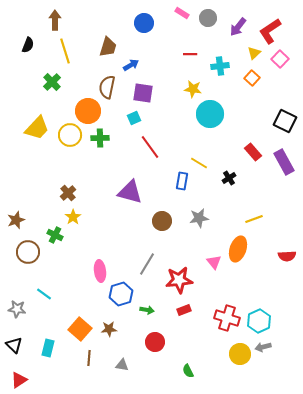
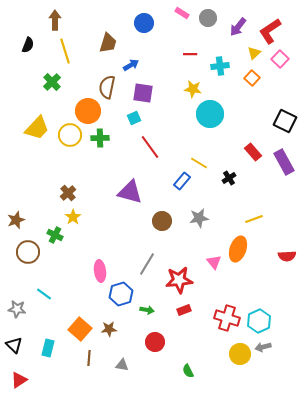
brown trapezoid at (108, 47): moved 4 px up
blue rectangle at (182, 181): rotated 30 degrees clockwise
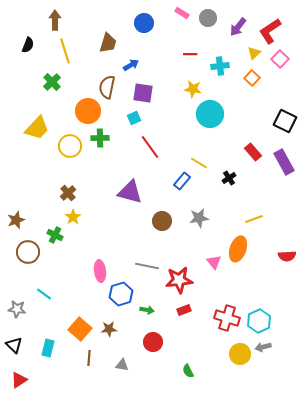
yellow circle at (70, 135): moved 11 px down
gray line at (147, 264): moved 2 px down; rotated 70 degrees clockwise
red circle at (155, 342): moved 2 px left
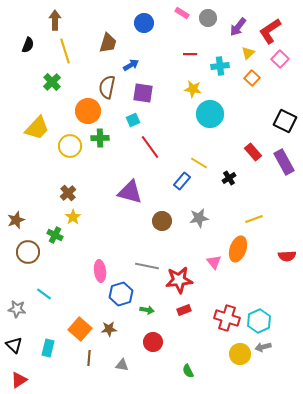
yellow triangle at (254, 53): moved 6 px left
cyan square at (134, 118): moved 1 px left, 2 px down
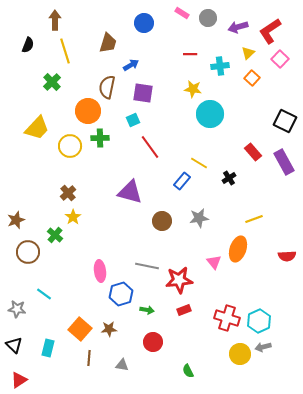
purple arrow at (238, 27): rotated 36 degrees clockwise
green cross at (55, 235): rotated 14 degrees clockwise
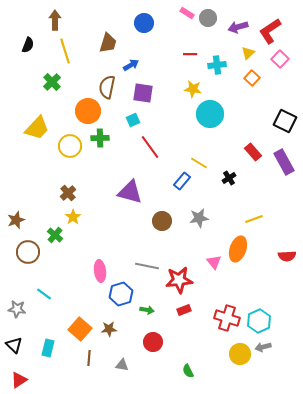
pink rectangle at (182, 13): moved 5 px right
cyan cross at (220, 66): moved 3 px left, 1 px up
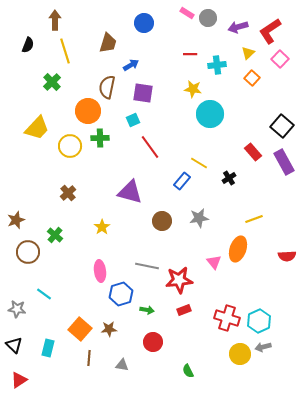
black square at (285, 121): moved 3 px left, 5 px down; rotated 15 degrees clockwise
yellow star at (73, 217): moved 29 px right, 10 px down
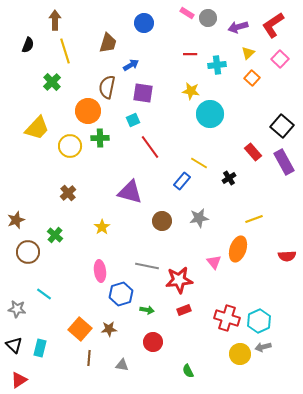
red L-shape at (270, 31): moved 3 px right, 6 px up
yellow star at (193, 89): moved 2 px left, 2 px down
cyan rectangle at (48, 348): moved 8 px left
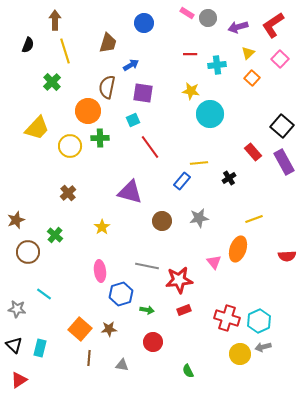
yellow line at (199, 163): rotated 36 degrees counterclockwise
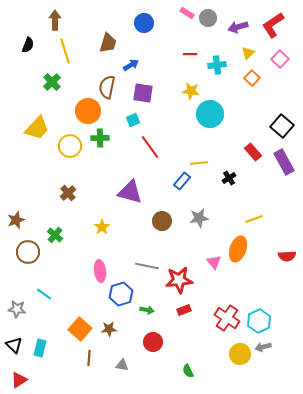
red cross at (227, 318): rotated 15 degrees clockwise
